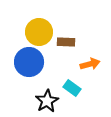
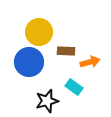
brown rectangle: moved 9 px down
orange arrow: moved 2 px up
cyan rectangle: moved 2 px right, 1 px up
black star: rotated 15 degrees clockwise
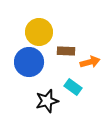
cyan rectangle: moved 1 px left
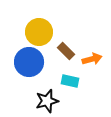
brown rectangle: rotated 42 degrees clockwise
orange arrow: moved 2 px right, 3 px up
cyan rectangle: moved 3 px left, 6 px up; rotated 24 degrees counterclockwise
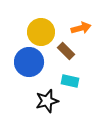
yellow circle: moved 2 px right
orange arrow: moved 11 px left, 31 px up
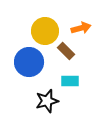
yellow circle: moved 4 px right, 1 px up
cyan rectangle: rotated 12 degrees counterclockwise
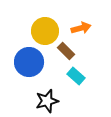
cyan rectangle: moved 6 px right, 5 px up; rotated 42 degrees clockwise
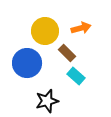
brown rectangle: moved 1 px right, 2 px down
blue circle: moved 2 px left, 1 px down
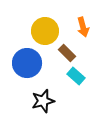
orange arrow: moved 2 px right, 1 px up; rotated 90 degrees clockwise
black star: moved 4 px left
